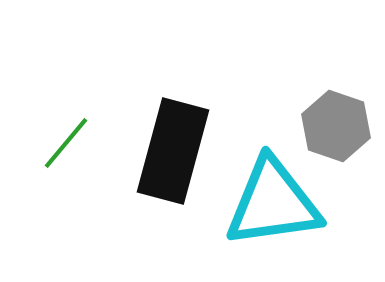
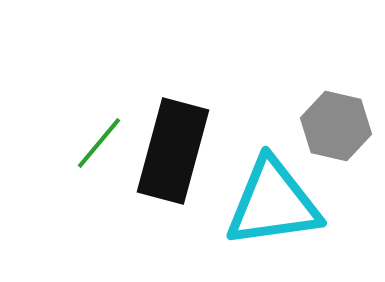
gray hexagon: rotated 6 degrees counterclockwise
green line: moved 33 px right
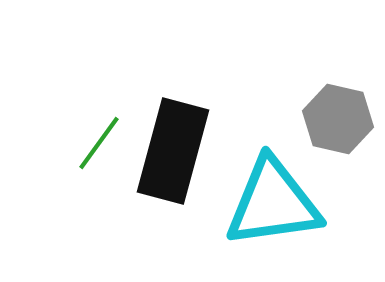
gray hexagon: moved 2 px right, 7 px up
green line: rotated 4 degrees counterclockwise
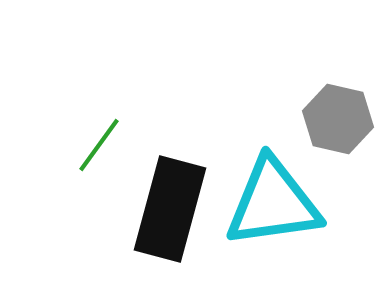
green line: moved 2 px down
black rectangle: moved 3 px left, 58 px down
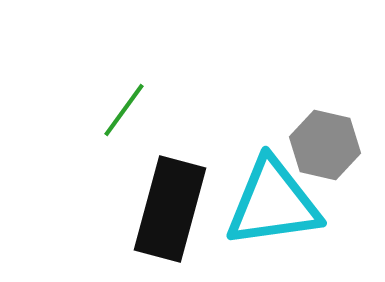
gray hexagon: moved 13 px left, 26 px down
green line: moved 25 px right, 35 px up
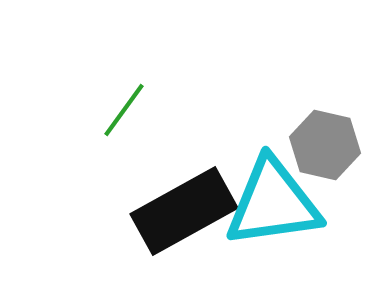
black rectangle: moved 14 px right, 2 px down; rotated 46 degrees clockwise
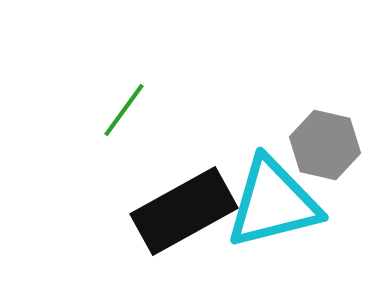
cyan triangle: rotated 6 degrees counterclockwise
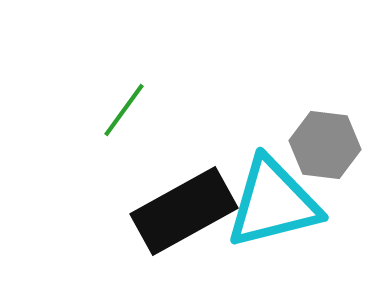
gray hexagon: rotated 6 degrees counterclockwise
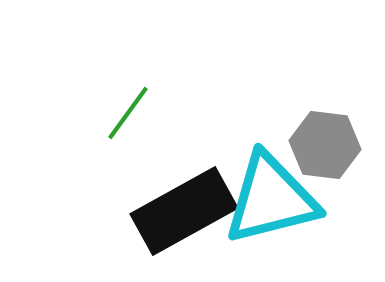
green line: moved 4 px right, 3 px down
cyan triangle: moved 2 px left, 4 px up
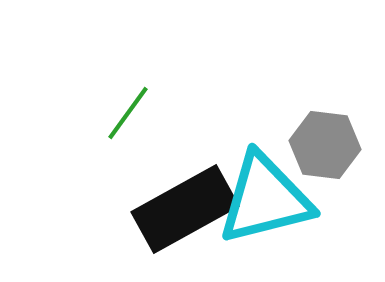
cyan triangle: moved 6 px left
black rectangle: moved 1 px right, 2 px up
